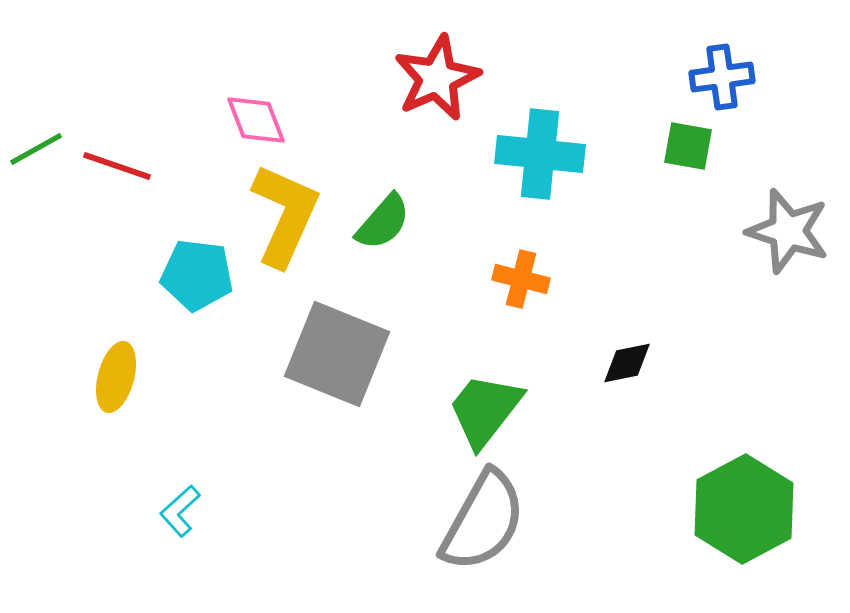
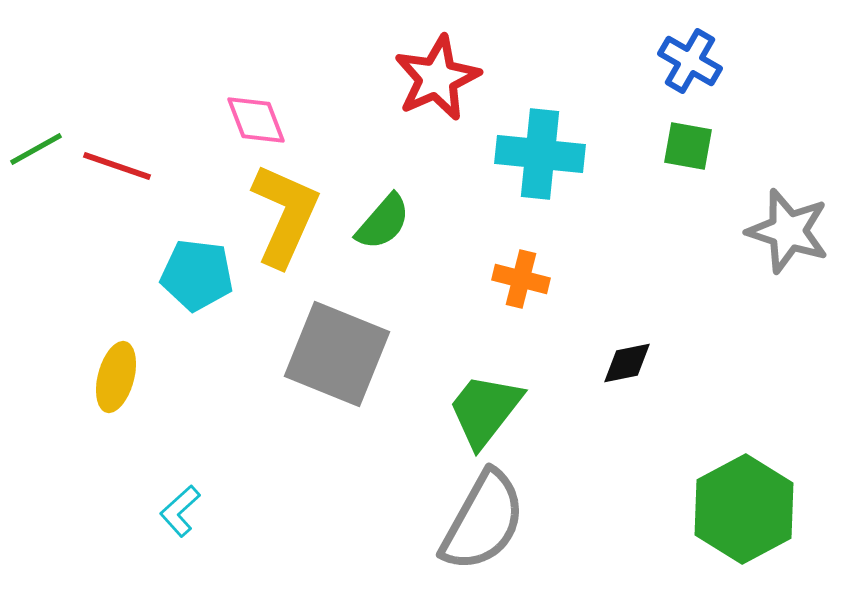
blue cross: moved 32 px left, 16 px up; rotated 38 degrees clockwise
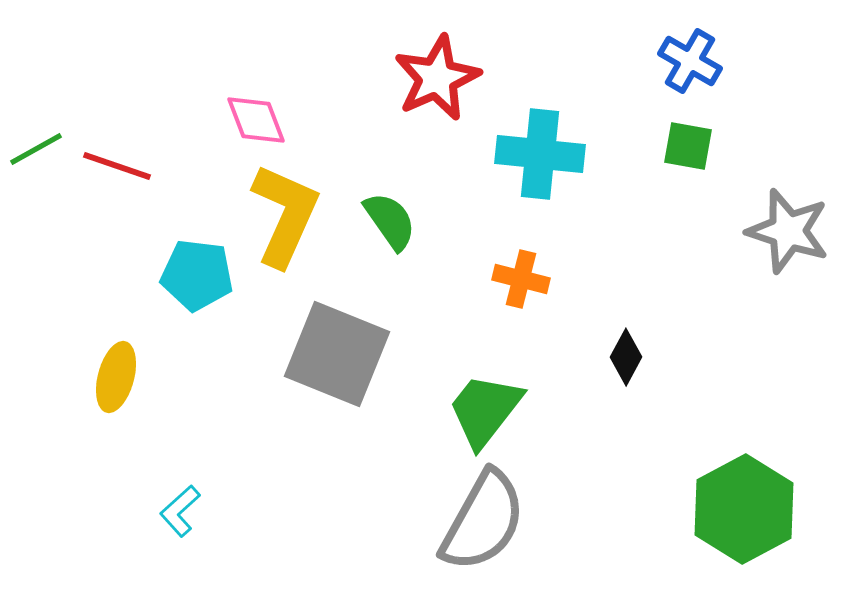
green semicircle: moved 7 px right, 1 px up; rotated 76 degrees counterclockwise
black diamond: moved 1 px left, 6 px up; rotated 50 degrees counterclockwise
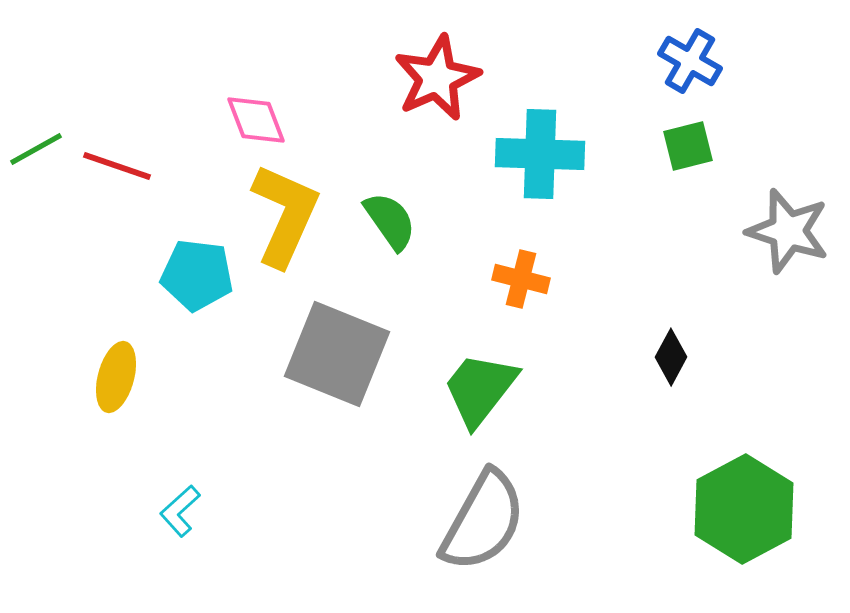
green square: rotated 24 degrees counterclockwise
cyan cross: rotated 4 degrees counterclockwise
black diamond: moved 45 px right
green trapezoid: moved 5 px left, 21 px up
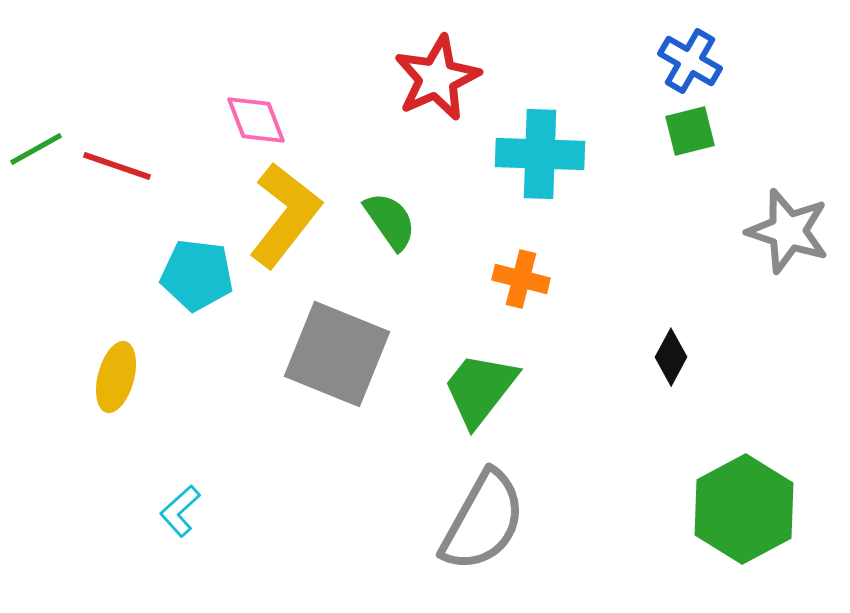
green square: moved 2 px right, 15 px up
yellow L-shape: rotated 14 degrees clockwise
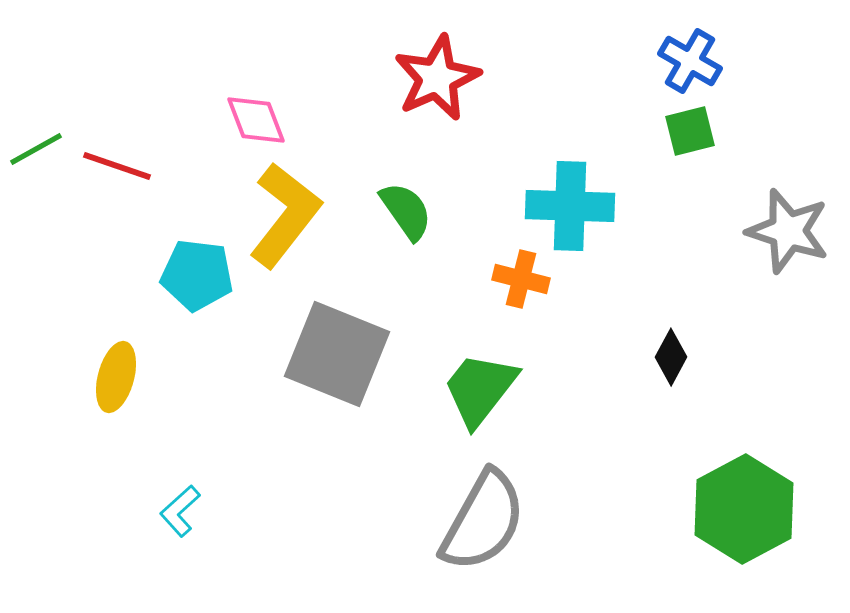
cyan cross: moved 30 px right, 52 px down
green semicircle: moved 16 px right, 10 px up
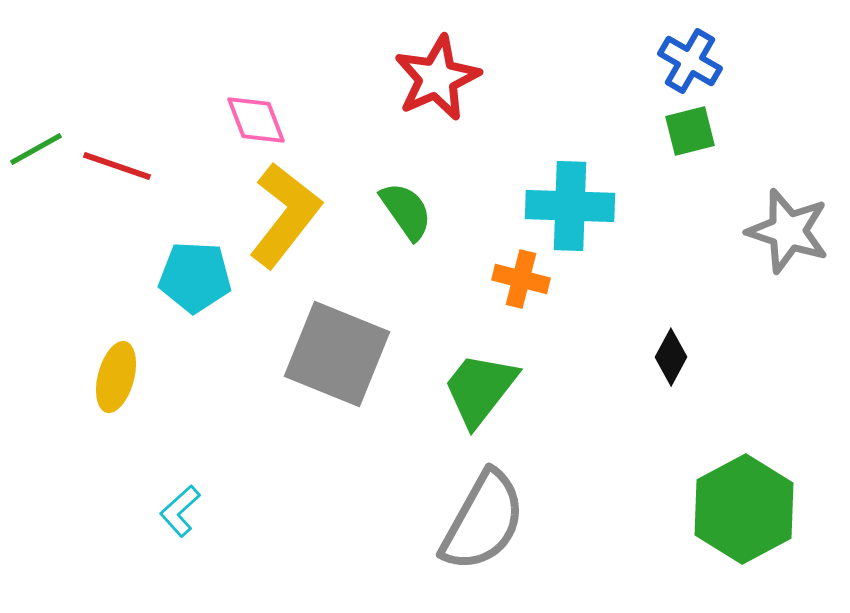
cyan pentagon: moved 2 px left, 2 px down; rotated 4 degrees counterclockwise
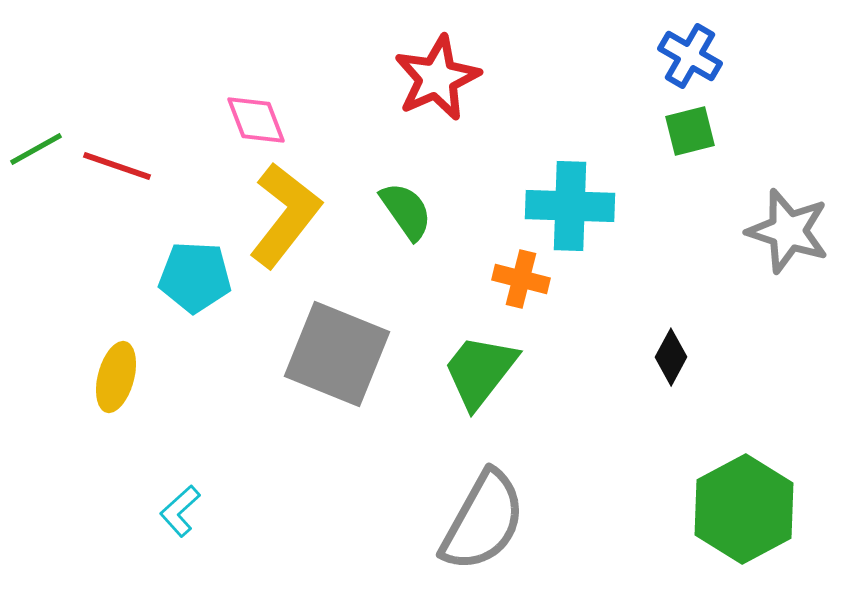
blue cross: moved 5 px up
green trapezoid: moved 18 px up
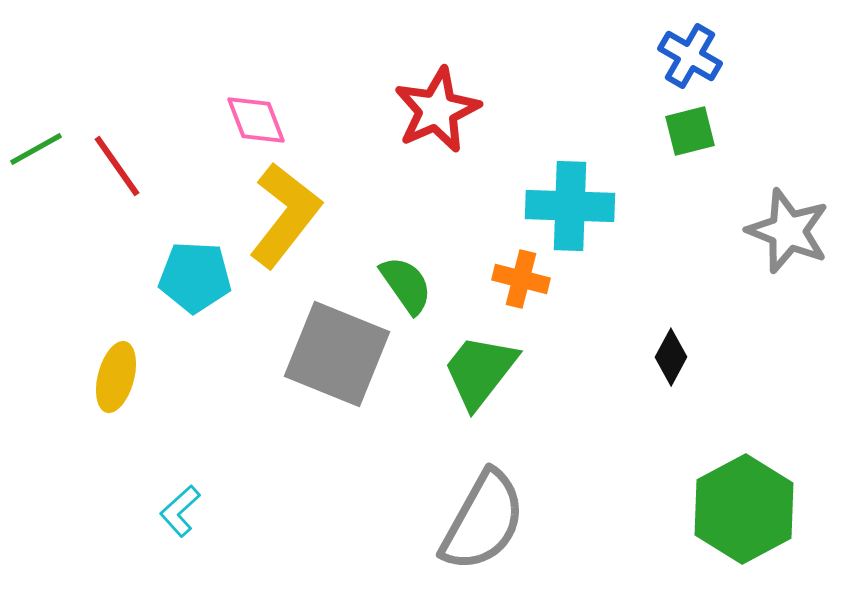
red star: moved 32 px down
red line: rotated 36 degrees clockwise
green semicircle: moved 74 px down
gray star: rotated 4 degrees clockwise
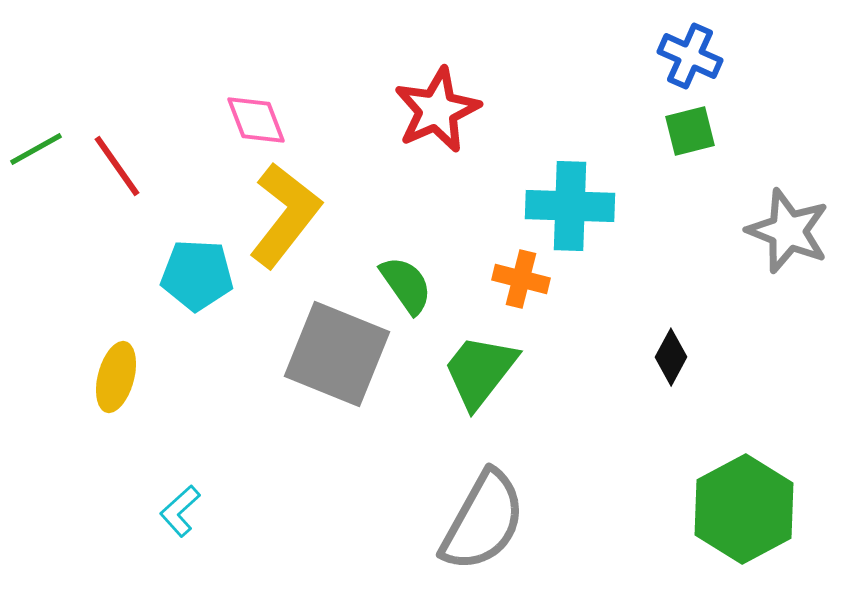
blue cross: rotated 6 degrees counterclockwise
cyan pentagon: moved 2 px right, 2 px up
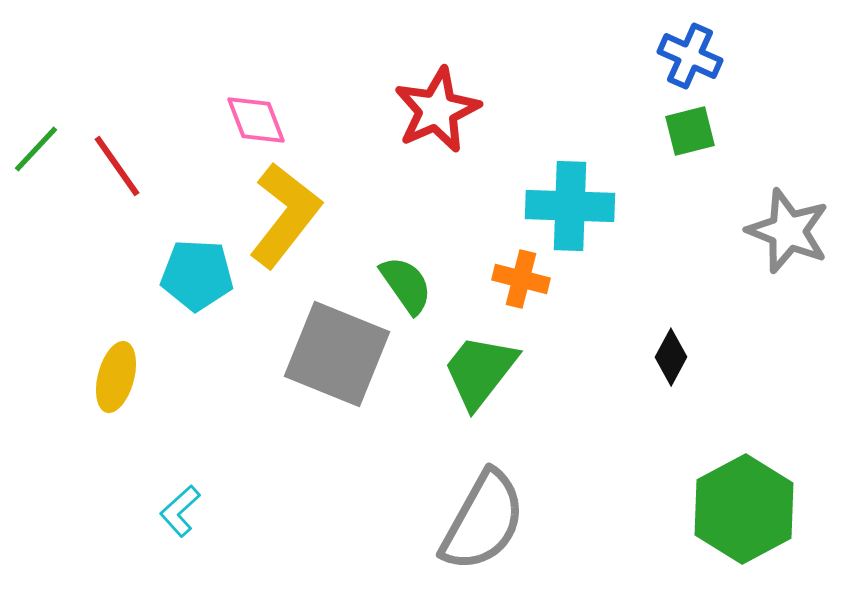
green line: rotated 18 degrees counterclockwise
